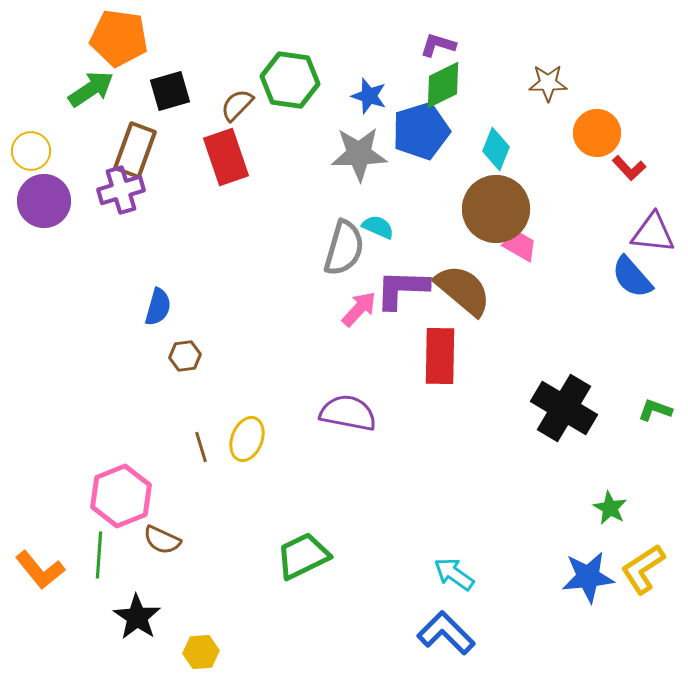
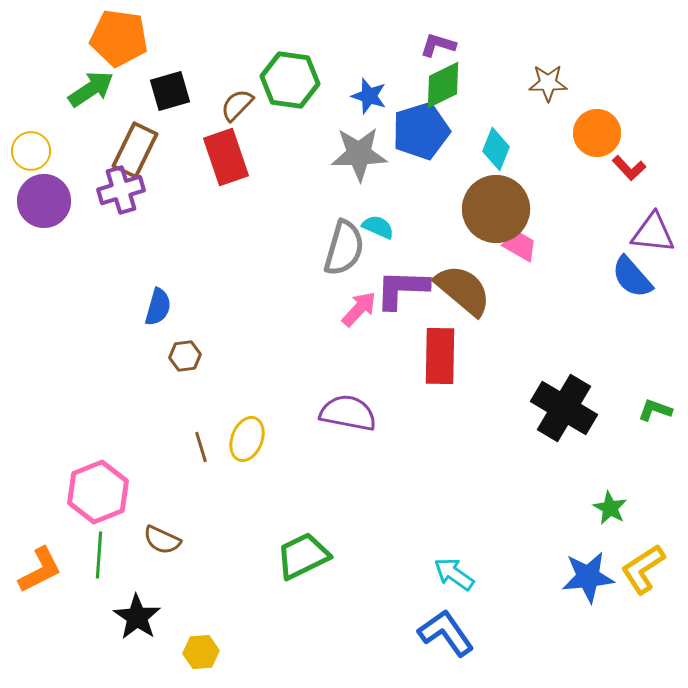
brown rectangle at (135, 150): rotated 6 degrees clockwise
pink hexagon at (121, 496): moved 23 px left, 4 px up
orange L-shape at (40, 570): rotated 78 degrees counterclockwise
blue L-shape at (446, 633): rotated 10 degrees clockwise
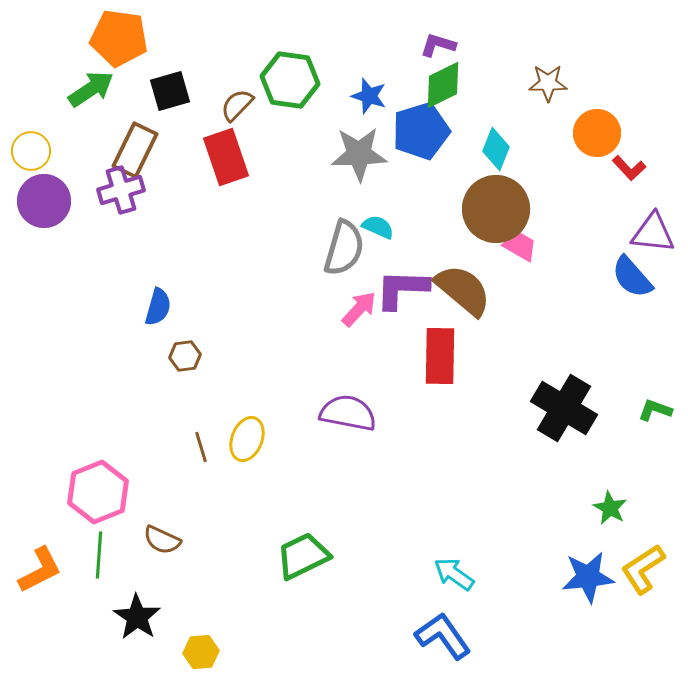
blue L-shape at (446, 633): moved 3 px left, 3 px down
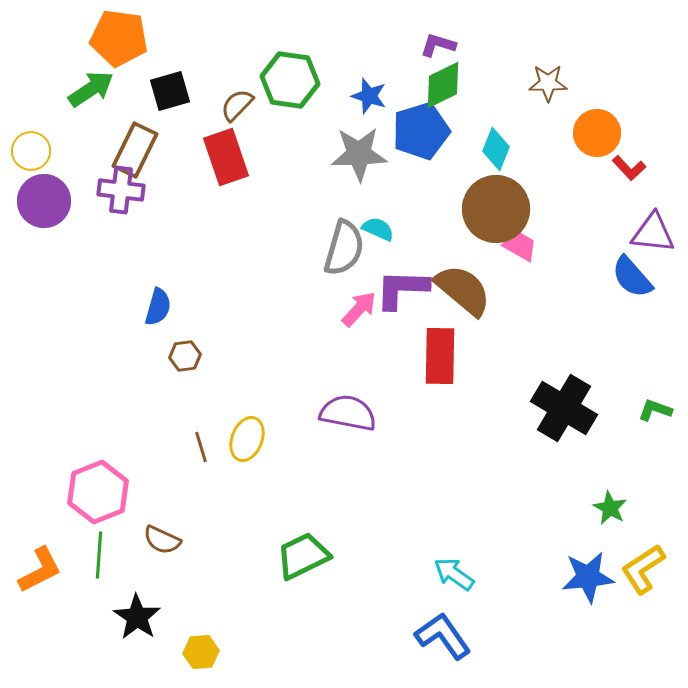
purple cross at (121, 190): rotated 24 degrees clockwise
cyan semicircle at (378, 227): moved 2 px down
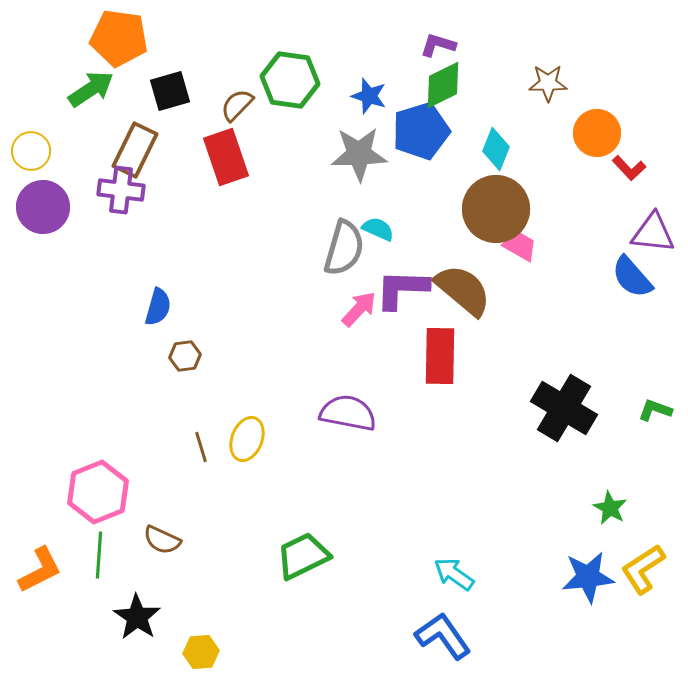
purple circle at (44, 201): moved 1 px left, 6 px down
